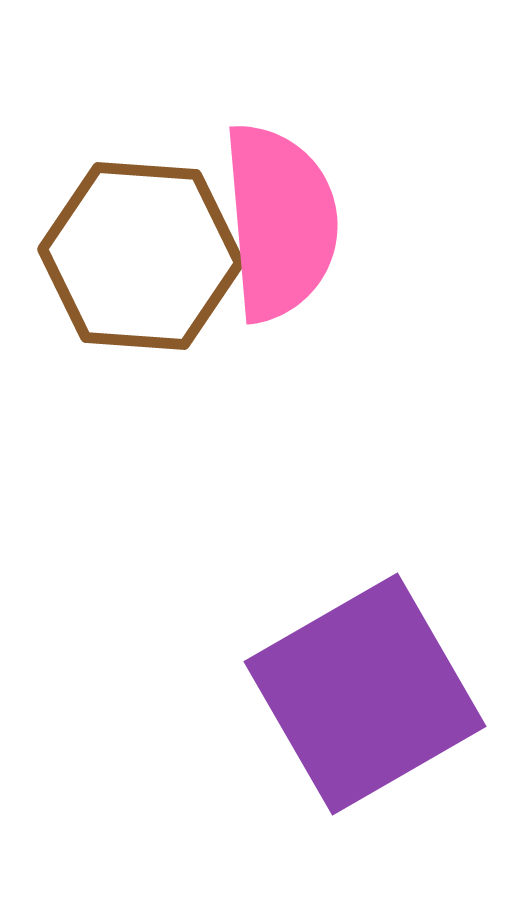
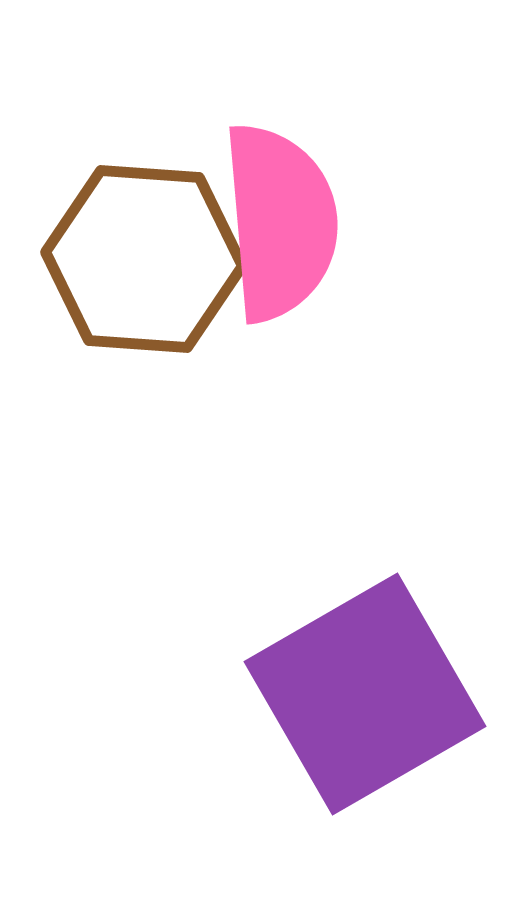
brown hexagon: moved 3 px right, 3 px down
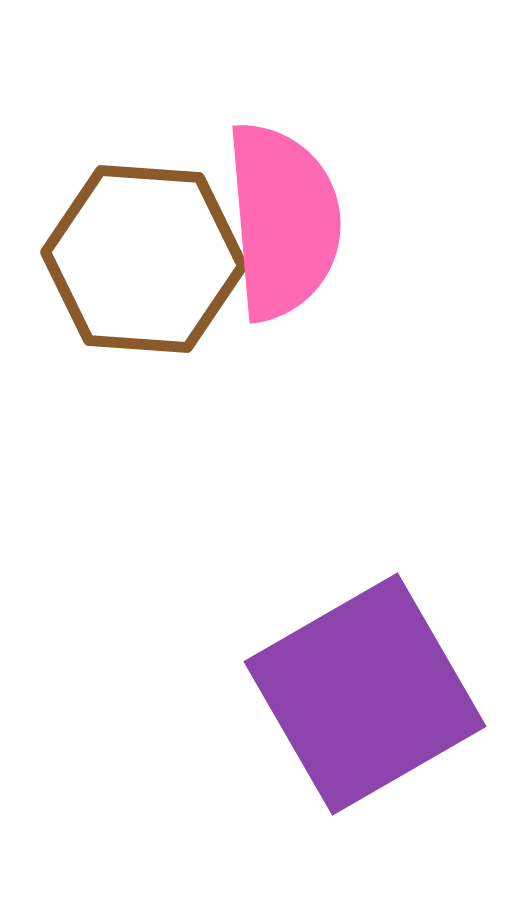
pink semicircle: moved 3 px right, 1 px up
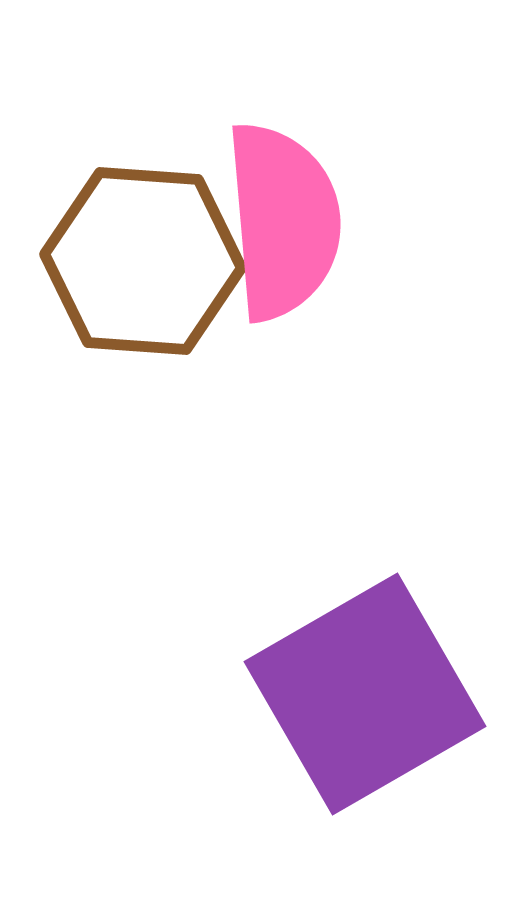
brown hexagon: moved 1 px left, 2 px down
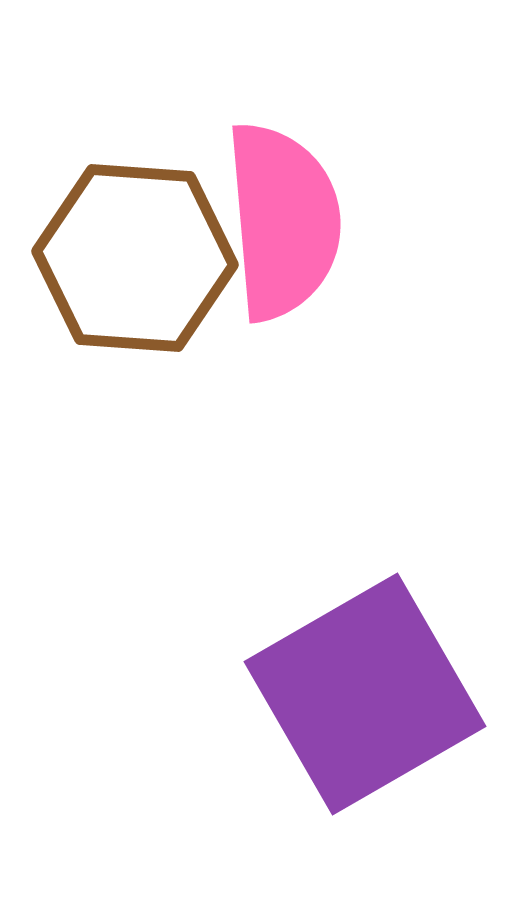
brown hexagon: moved 8 px left, 3 px up
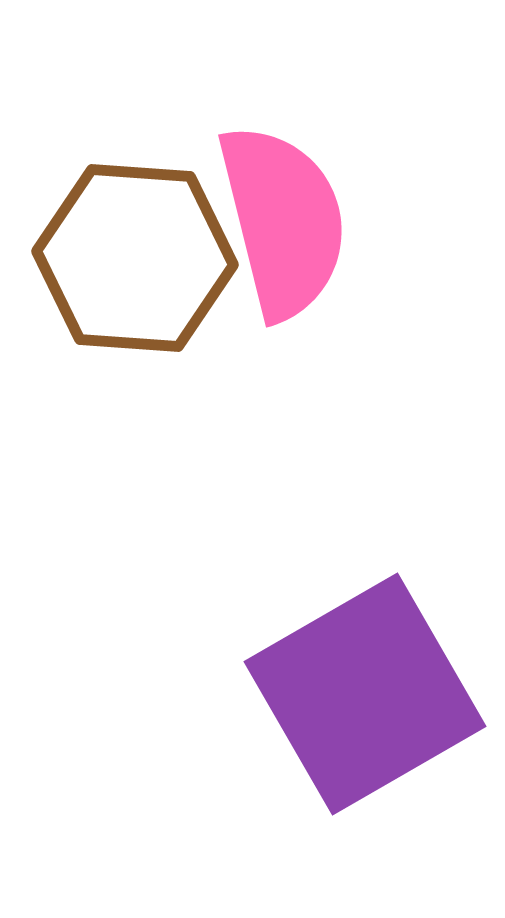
pink semicircle: rotated 9 degrees counterclockwise
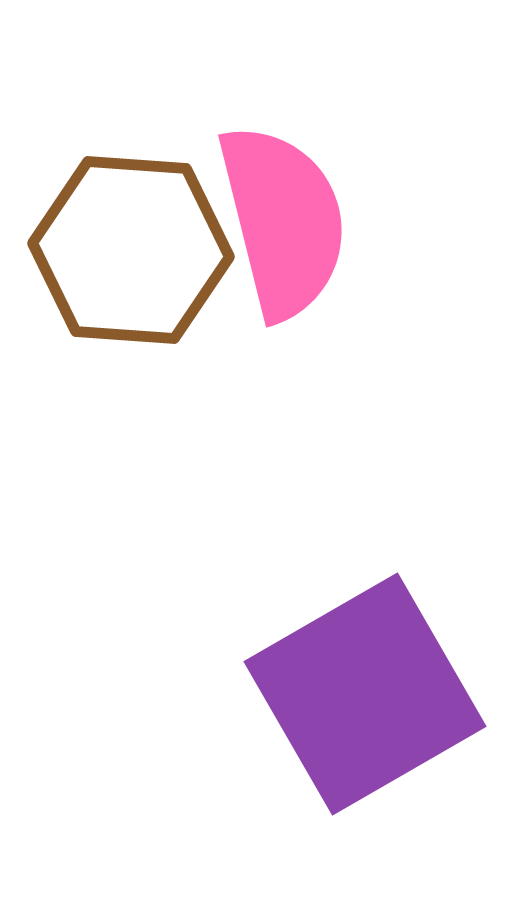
brown hexagon: moved 4 px left, 8 px up
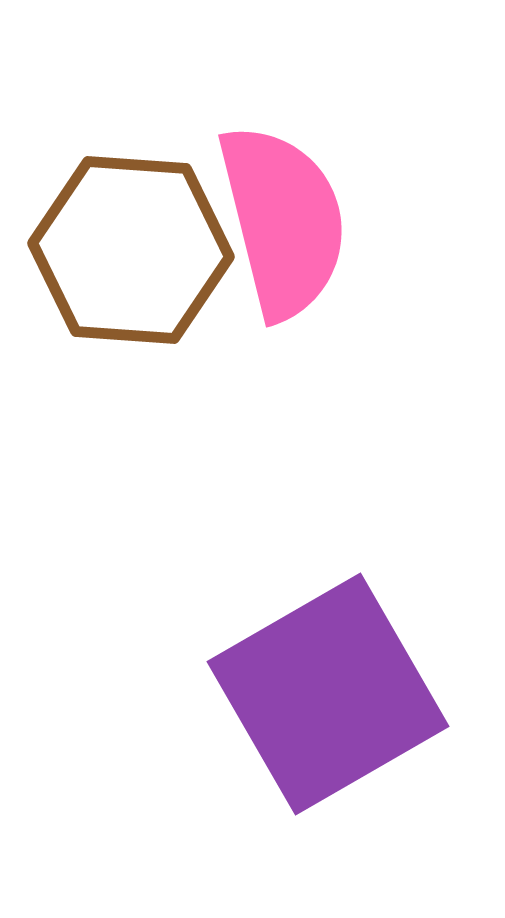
purple square: moved 37 px left
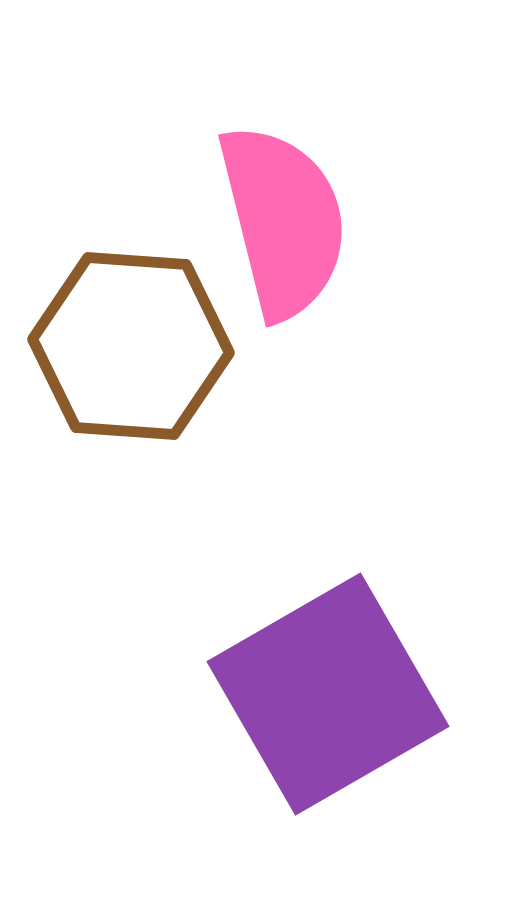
brown hexagon: moved 96 px down
